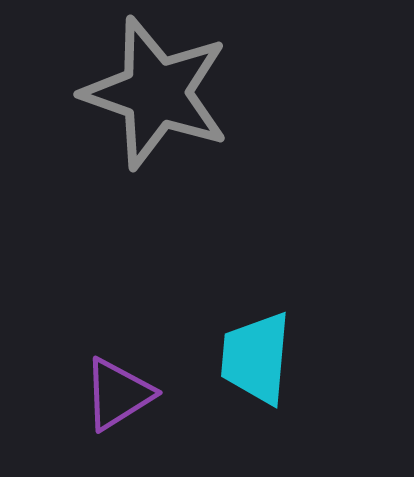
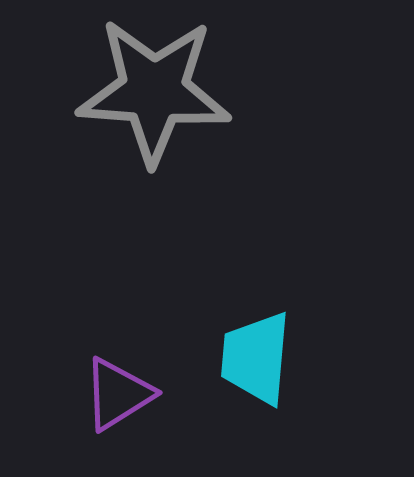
gray star: moved 2 px left, 2 px up; rotated 15 degrees counterclockwise
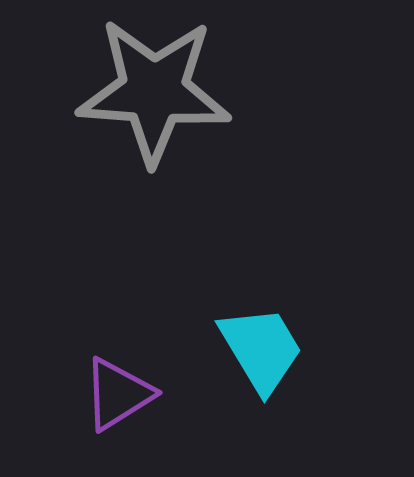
cyan trapezoid: moved 5 px right, 9 px up; rotated 144 degrees clockwise
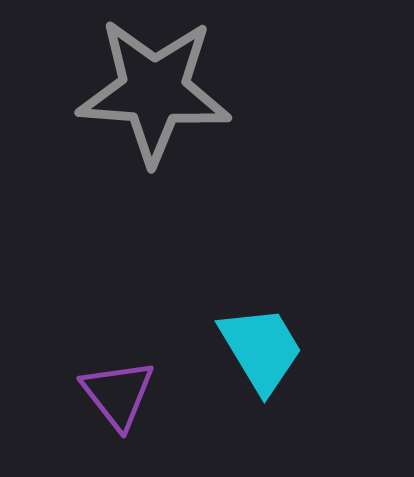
purple triangle: rotated 36 degrees counterclockwise
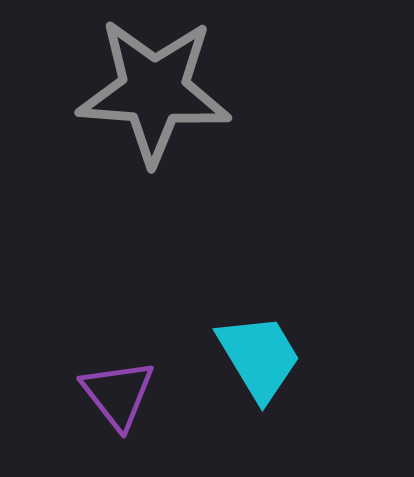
cyan trapezoid: moved 2 px left, 8 px down
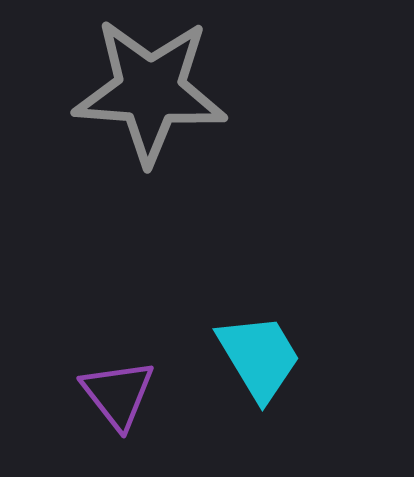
gray star: moved 4 px left
